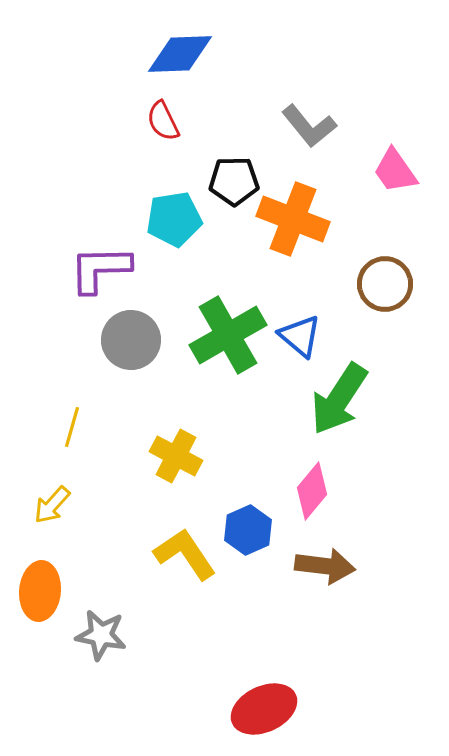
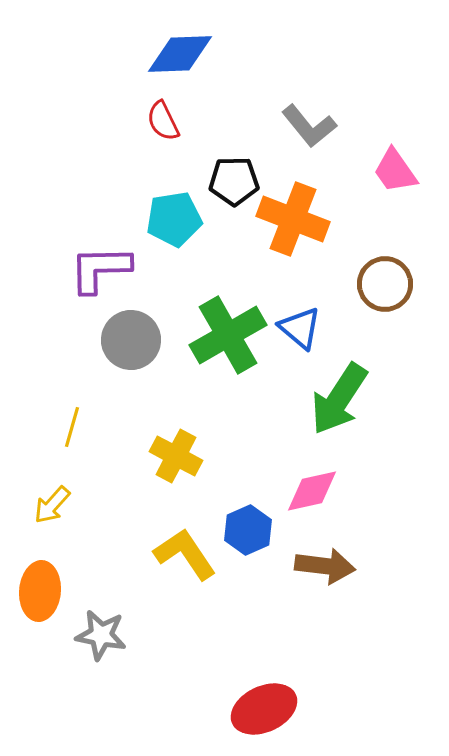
blue triangle: moved 8 px up
pink diamond: rotated 38 degrees clockwise
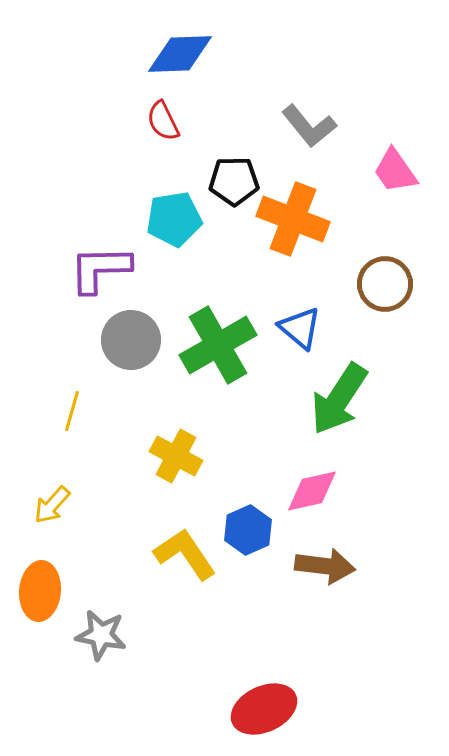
green cross: moved 10 px left, 10 px down
yellow line: moved 16 px up
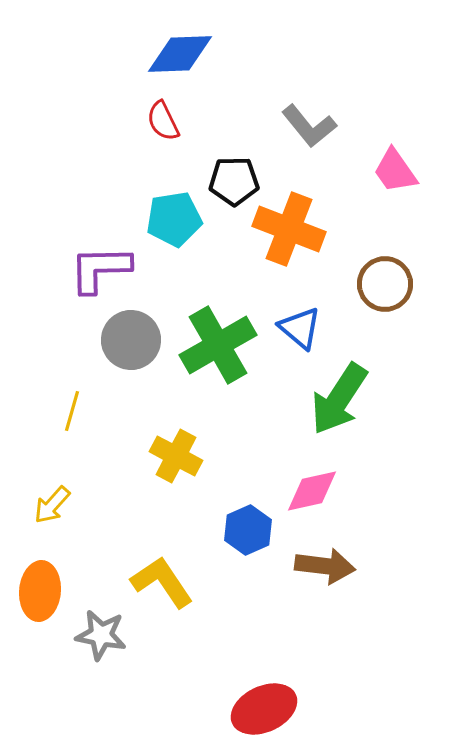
orange cross: moved 4 px left, 10 px down
yellow L-shape: moved 23 px left, 28 px down
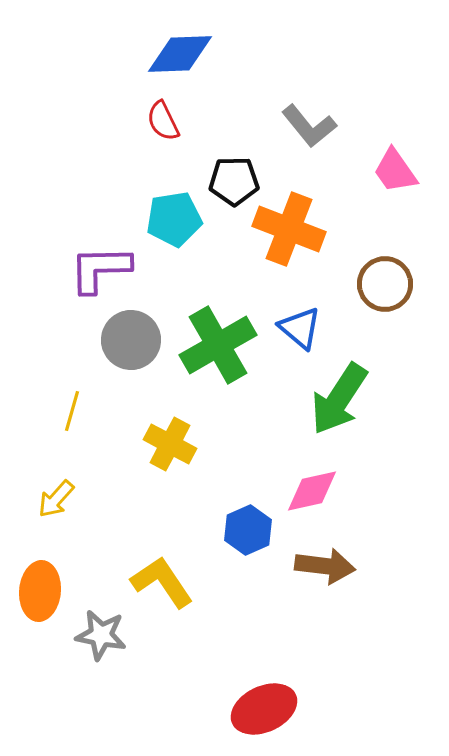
yellow cross: moved 6 px left, 12 px up
yellow arrow: moved 4 px right, 6 px up
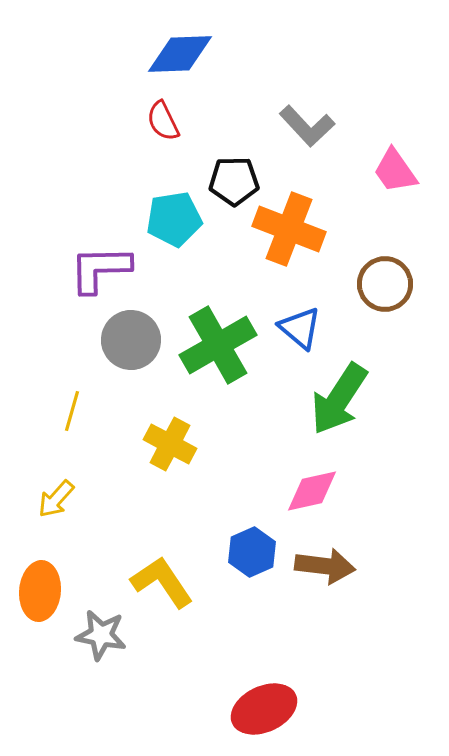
gray L-shape: moved 2 px left; rotated 4 degrees counterclockwise
blue hexagon: moved 4 px right, 22 px down
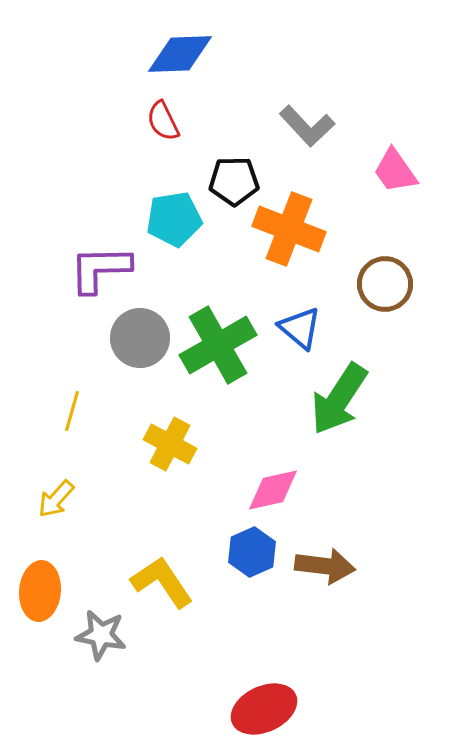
gray circle: moved 9 px right, 2 px up
pink diamond: moved 39 px left, 1 px up
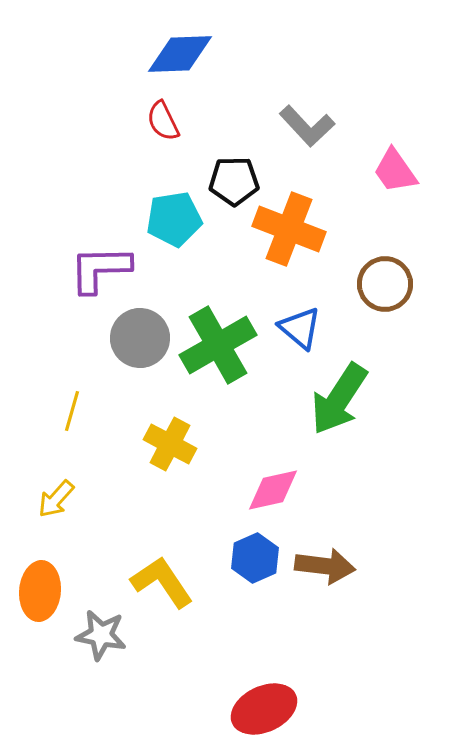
blue hexagon: moved 3 px right, 6 px down
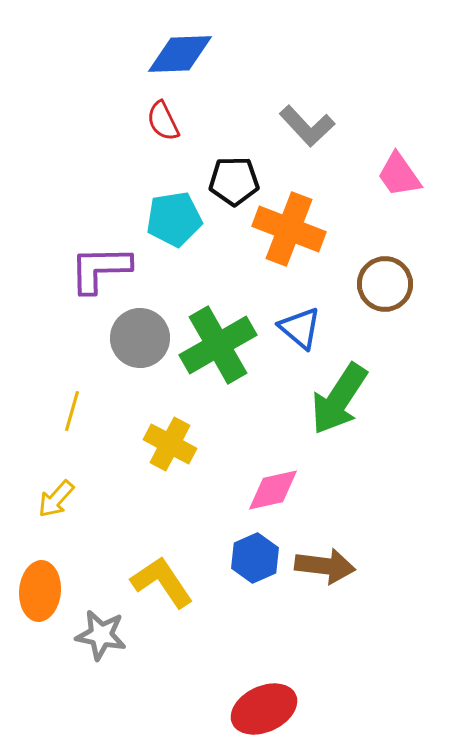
pink trapezoid: moved 4 px right, 4 px down
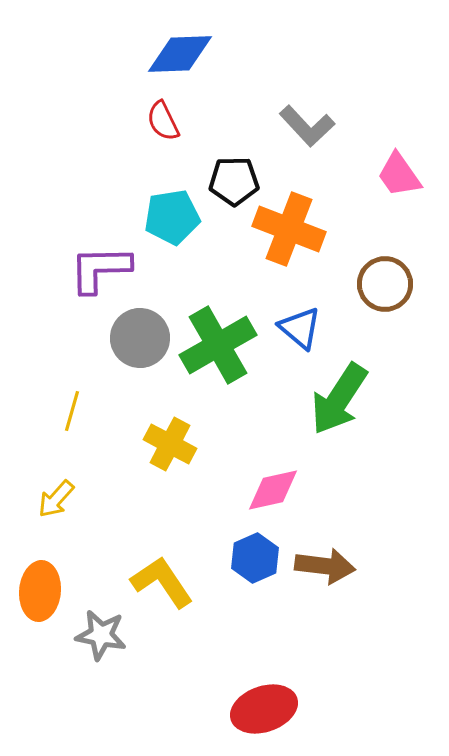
cyan pentagon: moved 2 px left, 2 px up
red ellipse: rotated 6 degrees clockwise
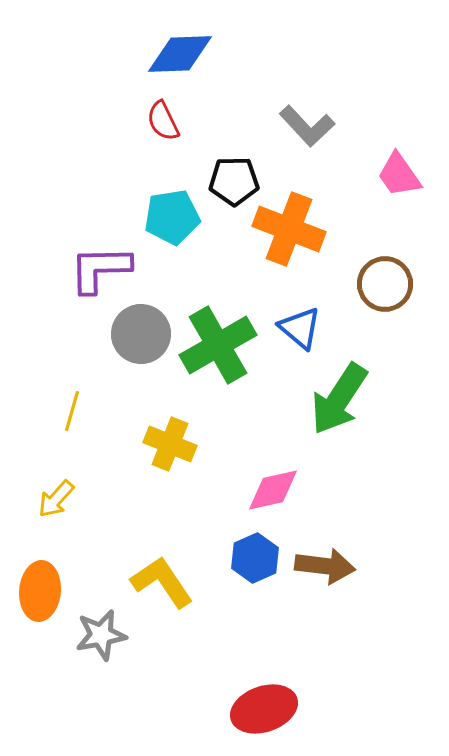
gray circle: moved 1 px right, 4 px up
yellow cross: rotated 6 degrees counterclockwise
gray star: rotated 21 degrees counterclockwise
